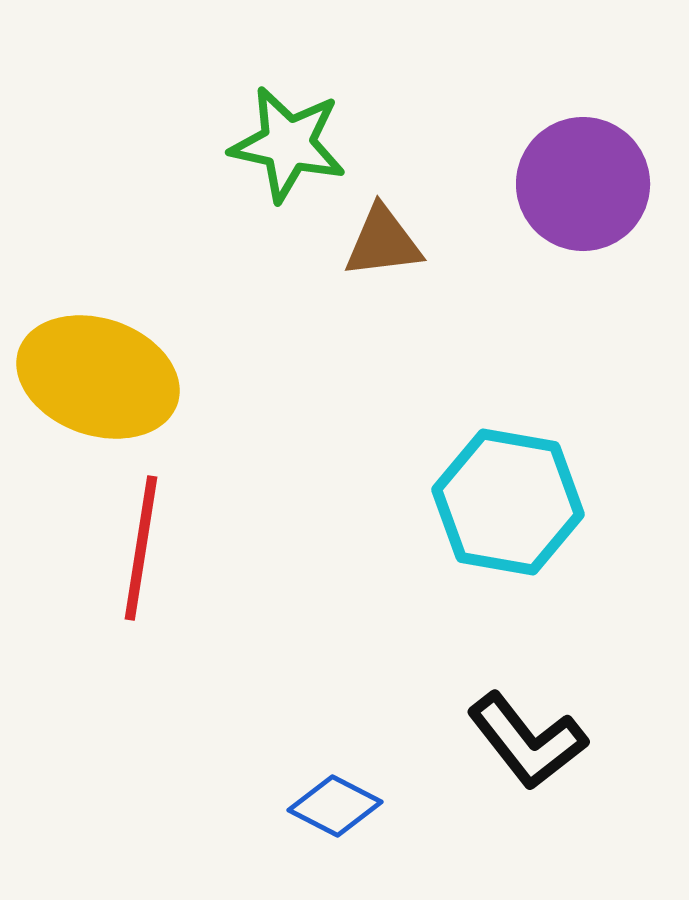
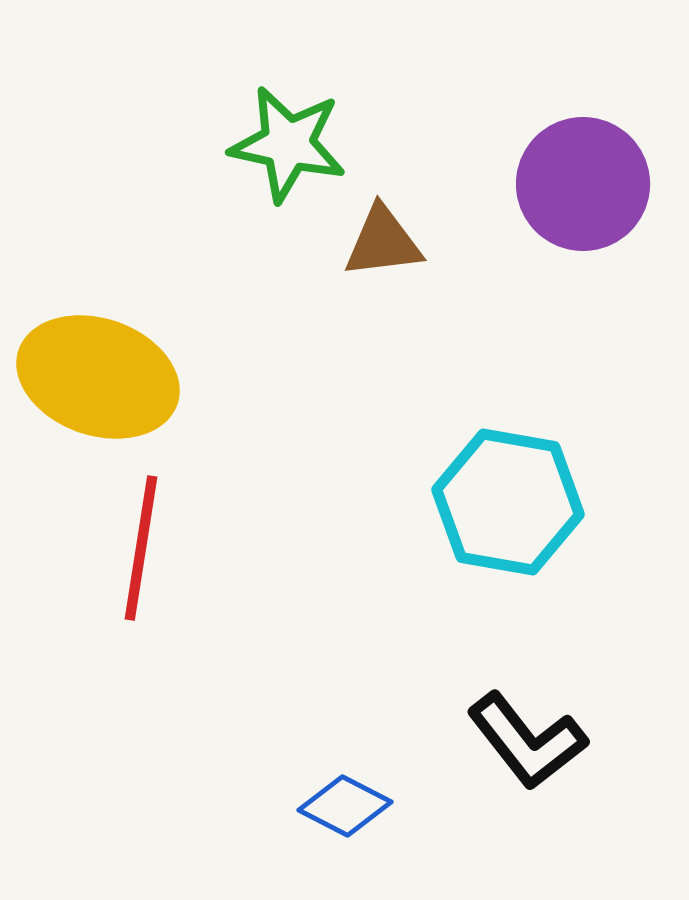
blue diamond: moved 10 px right
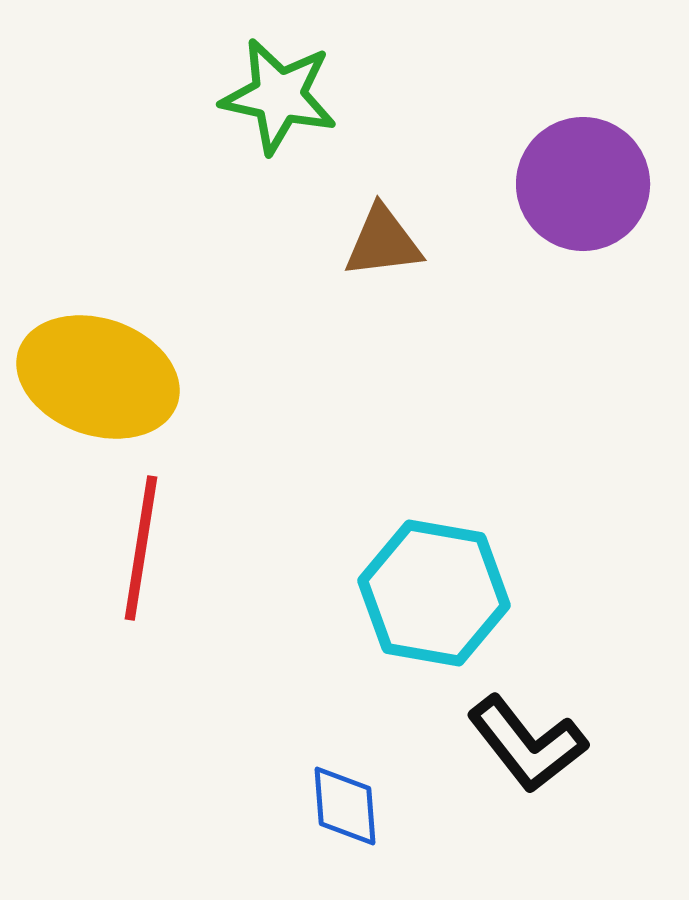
green star: moved 9 px left, 48 px up
cyan hexagon: moved 74 px left, 91 px down
black L-shape: moved 3 px down
blue diamond: rotated 58 degrees clockwise
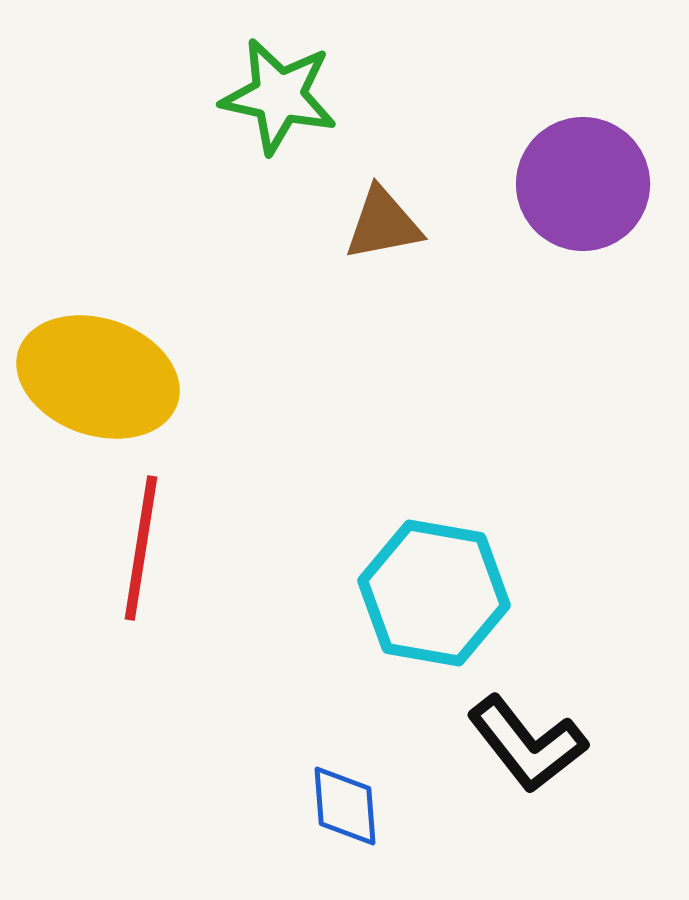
brown triangle: moved 18 px up; rotated 4 degrees counterclockwise
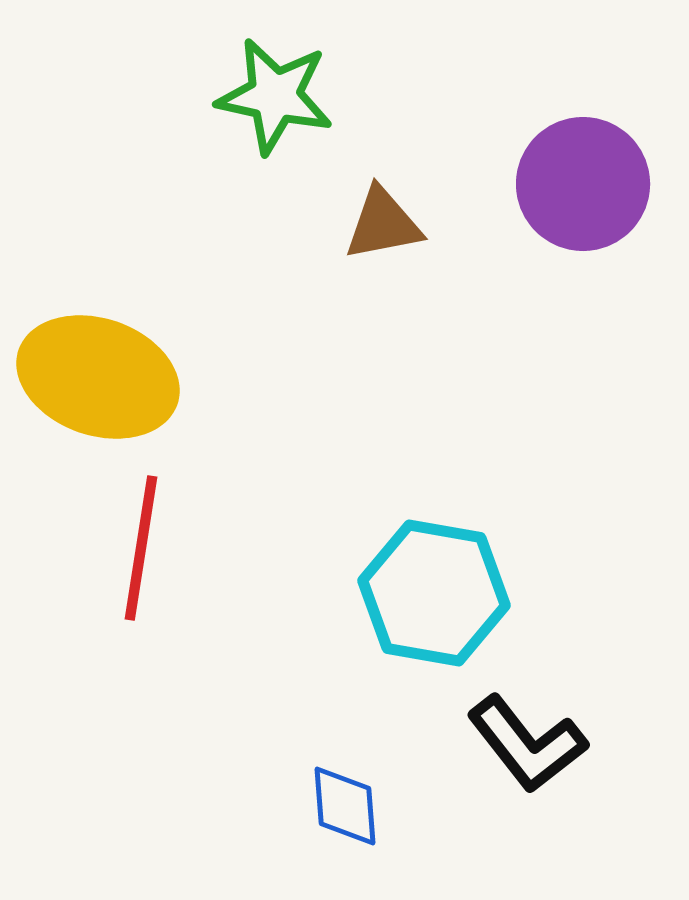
green star: moved 4 px left
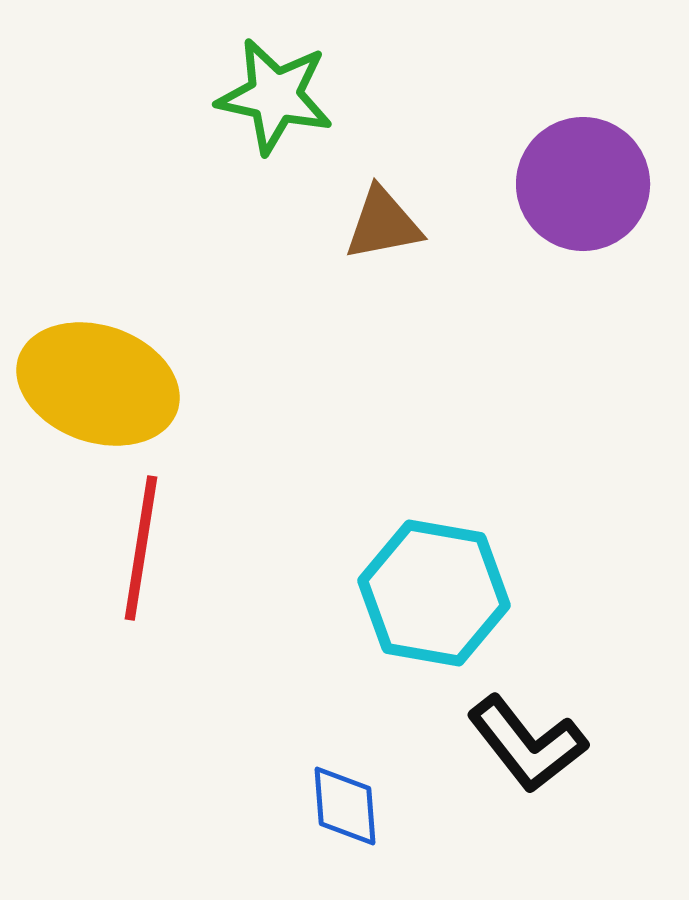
yellow ellipse: moved 7 px down
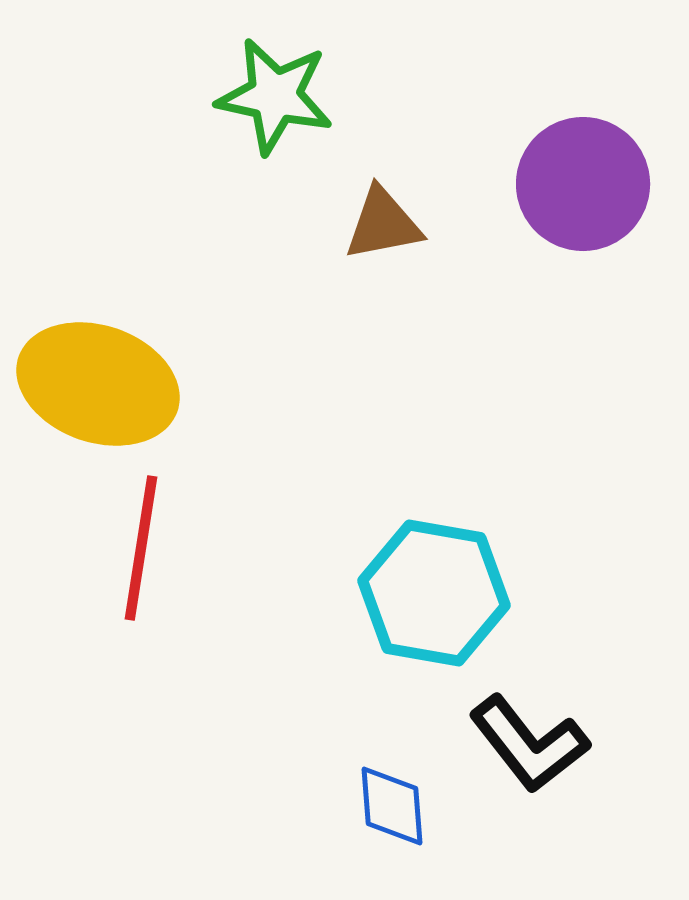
black L-shape: moved 2 px right
blue diamond: moved 47 px right
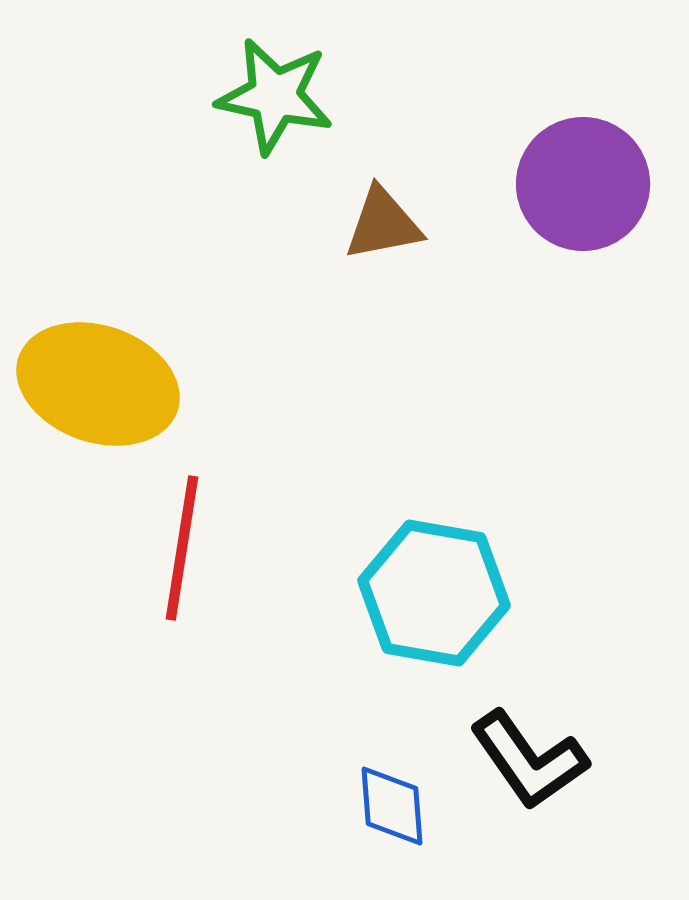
red line: moved 41 px right
black L-shape: moved 16 px down; rotated 3 degrees clockwise
